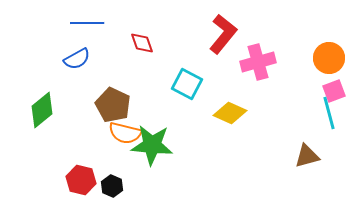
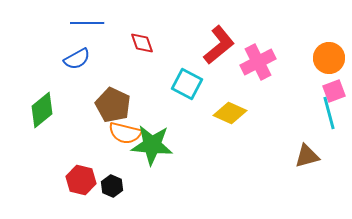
red L-shape: moved 4 px left, 11 px down; rotated 12 degrees clockwise
pink cross: rotated 12 degrees counterclockwise
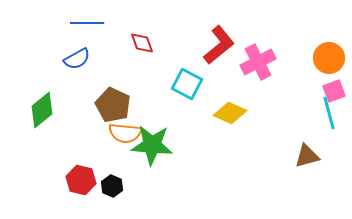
orange semicircle: rotated 8 degrees counterclockwise
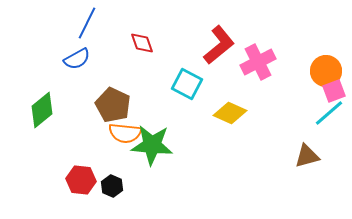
blue line: rotated 64 degrees counterclockwise
orange circle: moved 3 px left, 13 px down
cyan line: rotated 64 degrees clockwise
red hexagon: rotated 8 degrees counterclockwise
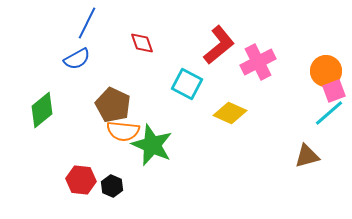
orange semicircle: moved 2 px left, 2 px up
green star: rotated 18 degrees clockwise
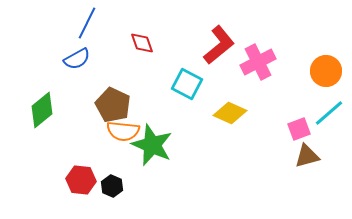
pink square: moved 35 px left, 38 px down
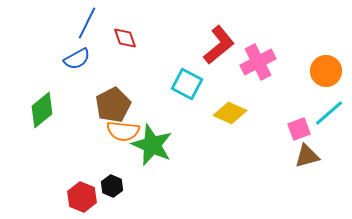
red diamond: moved 17 px left, 5 px up
brown pentagon: rotated 20 degrees clockwise
red hexagon: moved 1 px right, 17 px down; rotated 16 degrees clockwise
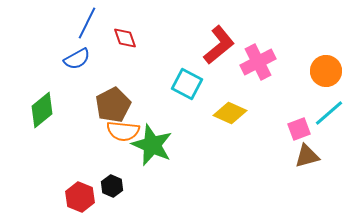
red hexagon: moved 2 px left
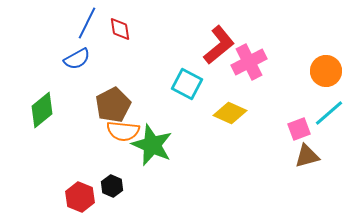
red diamond: moved 5 px left, 9 px up; rotated 10 degrees clockwise
pink cross: moved 9 px left
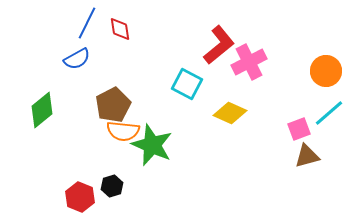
black hexagon: rotated 20 degrees clockwise
